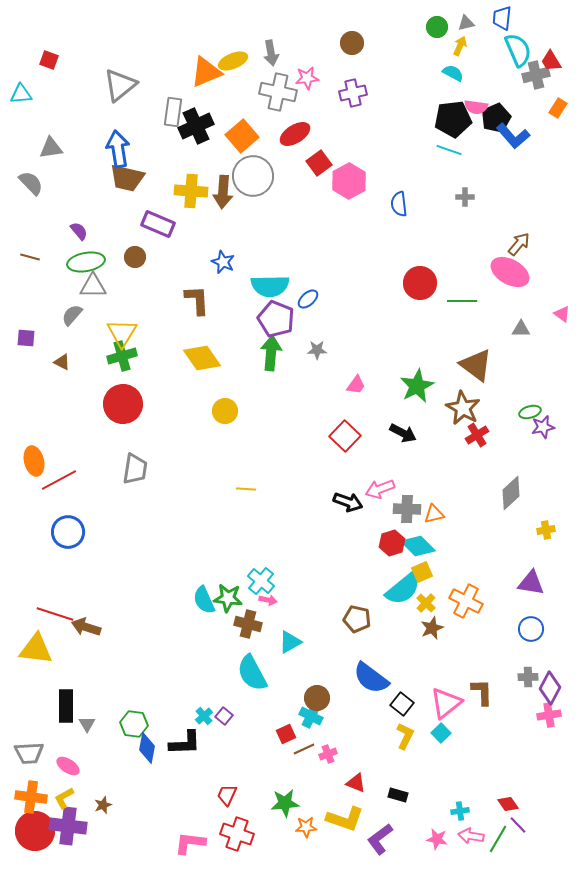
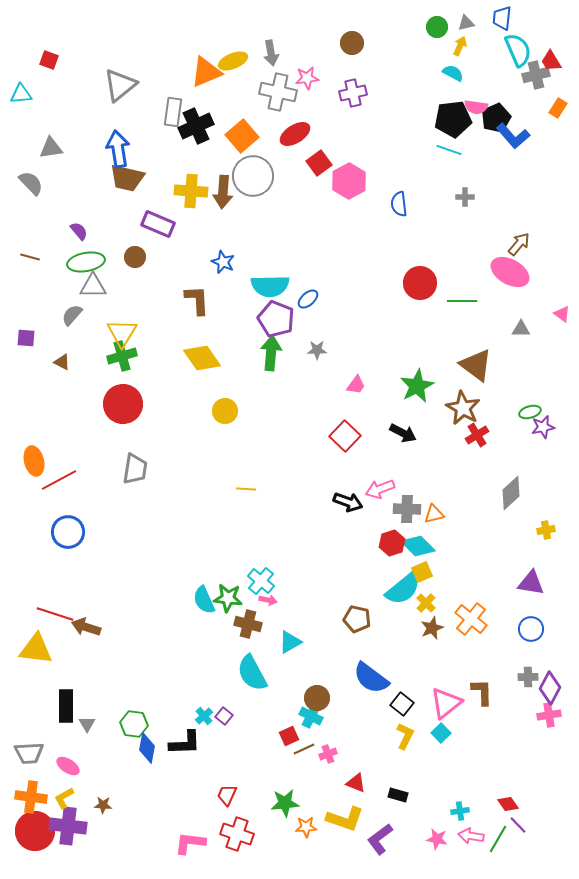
orange cross at (466, 601): moved 5 px right, 18 px down; rotated 12 degrees clockwise
red square at (286, 734): moved 3 px right, 2 px down
brown star at (103, 805): rotated 24 degrees clockwise
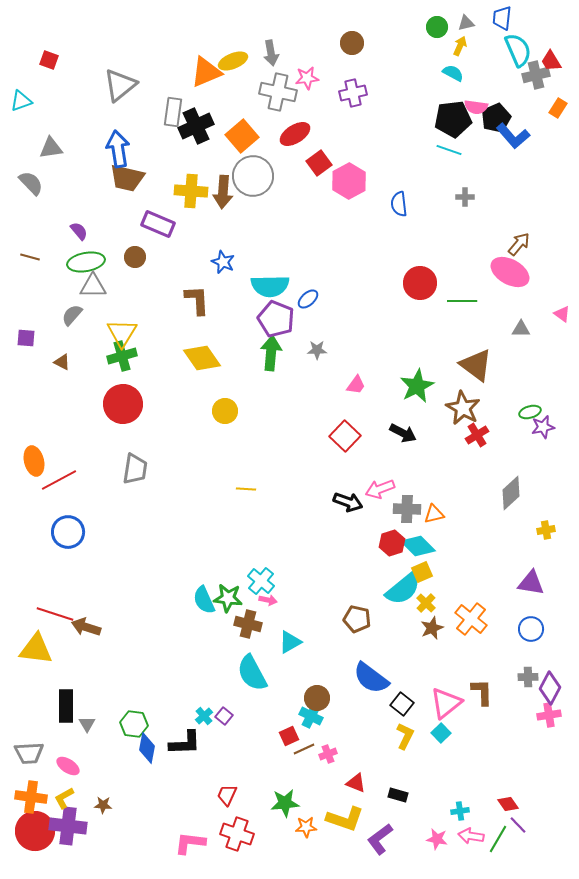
cyan triangle at (21, 94): moved 7 px down; rotated 15 degrees counterclockwise
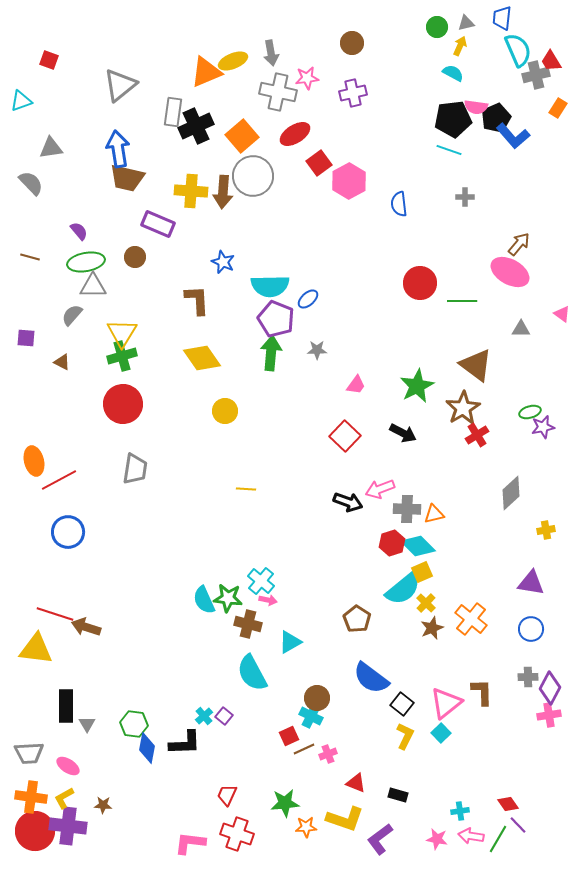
brown star at (463, 408): rotated 12 degrees clockwise
brown pentagon at (357, 619): rotated 20 degrees clockwise
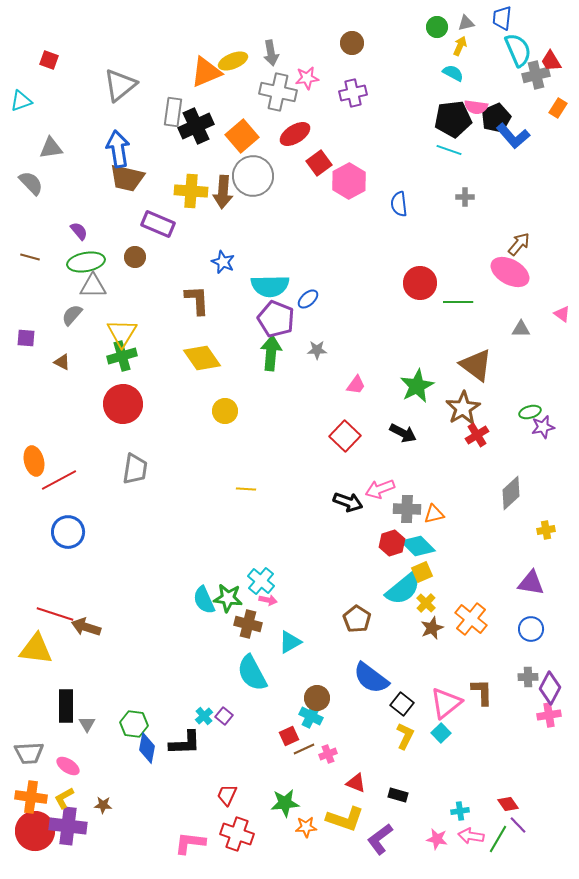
green line at (462, 301): moved 4 px left, 1 px down
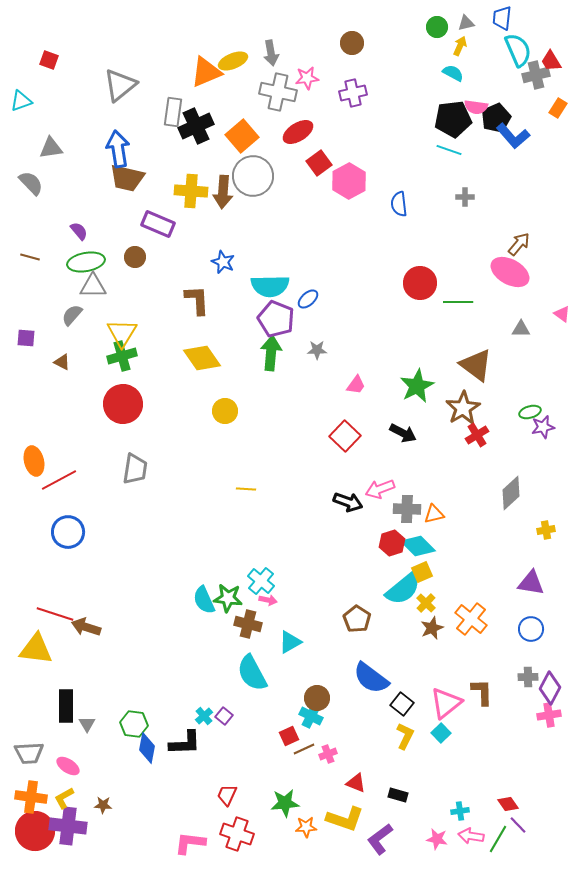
red ellipse at (295, 134): moved 3 px right, 2 px up
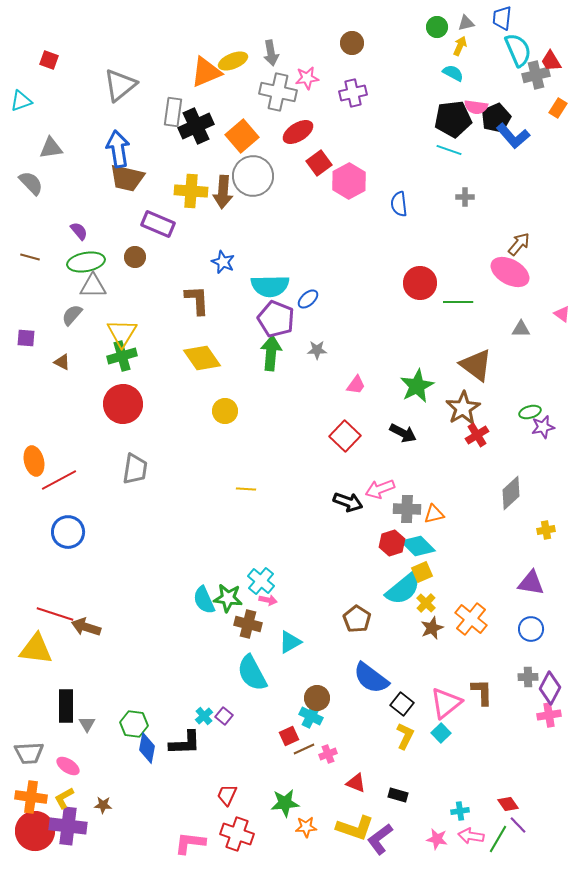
yellow L-shape at (345, 819): moved 10 px right, 9 px down
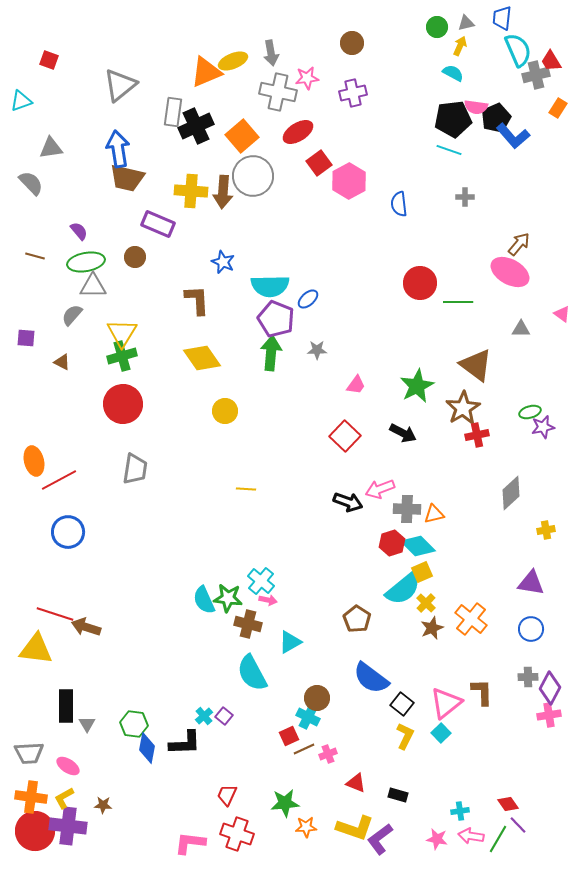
brown line at (30, 257): moved 5 px right, 1 px up
red cross at (477, 435): rotated 20 degrees clockwise
cyan cross at (311, 716): moved 3 px left, 1 px down
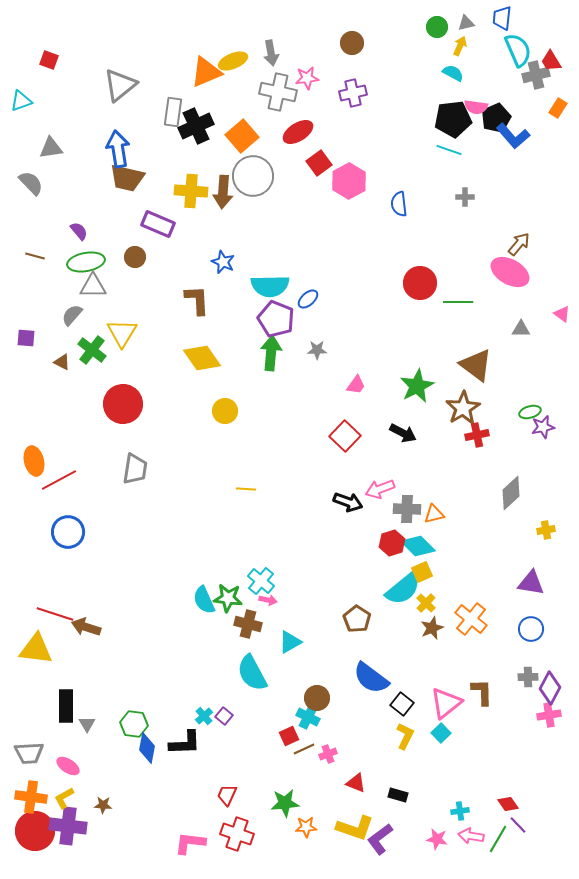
green cross at (122, 356): moved 30 px left, 6 px up; rotated 36 degrees counterclockwise
